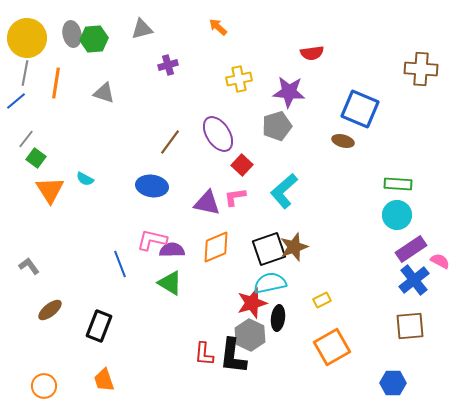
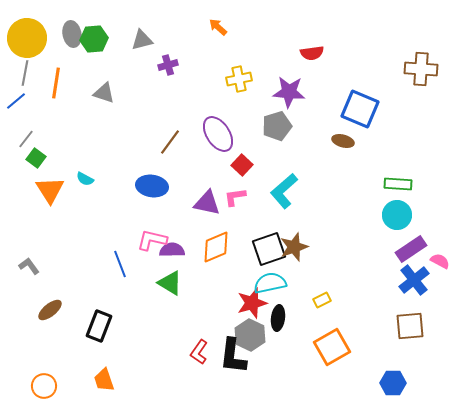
gray triangle at (142, 29): moved 11 px down
red L-shape at (204, 354): moved 5 px left, 2 px up; rotated 30 degrees clockwise
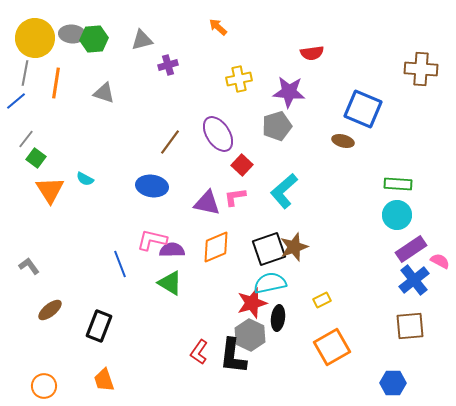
gray ellipse at (72, 34): rotated 75 degrees counterclockwise
yellow circle at (27, 38): moved 8 px right
blue square at (360, 109): moved 3 px right
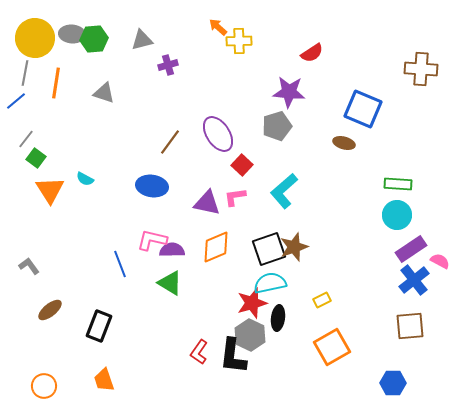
red semicircle at (312, 53): rotated 25 degrees counterclockwise
yellow cross at (239, 79): moved 38 px up; rotated 10 degrees clockwise
brown ellipse at (343, 141): moved 1 px right, 2 px down
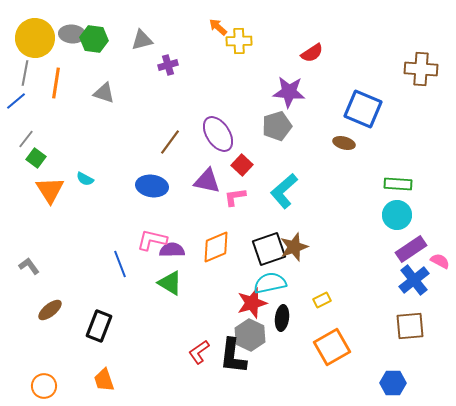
green hexagon at (94, 39): rotated 12 degrees clockwise
purple triangle at (207, 203): moved 22 px up
black ellipse at (278, 318): moved 4 px right
red L-shape at (199, 352): rotated 20 degrees clockwise
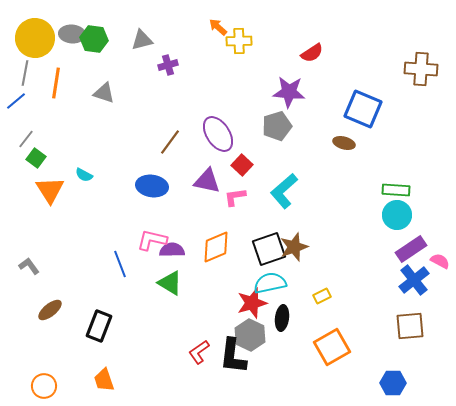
cyan semicircle at (85, 179): moved 1 px left, 4 px up
green rectangle at (398, 184): moved 2 px left, 6 px down
yellow rectangle at (322, 300): moved 4 px up
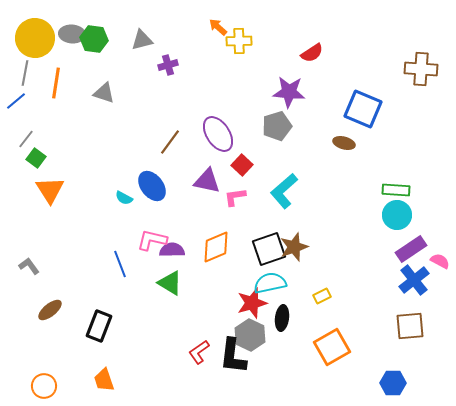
cyan semicircle at (84, 175): moved 40 px right, 23 px down
blue ellipse at (152, 186): rotated 44 degrees clockwise
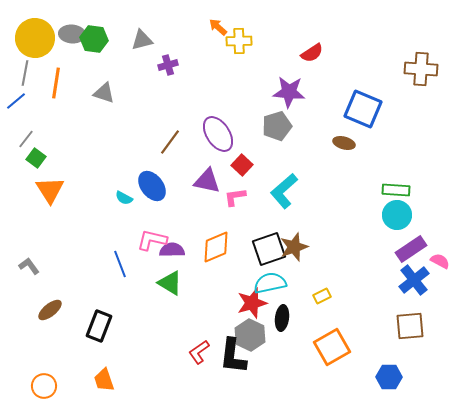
blue hexagon at (393, 383): moved 4 px left, 6 px up
